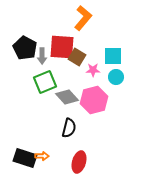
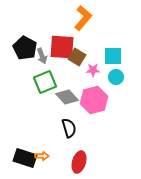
gray arrow: rotated 21 degrees counterclockwise
black semicircle: rotated 30 degrees counterclockwise
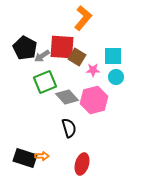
gray arrow: rotated 77 degrees clockwise
red ellipse: moved 3 px right, 2 px down
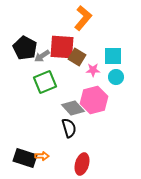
gray diamond: moved 6 px right, 11 px down
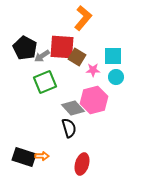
black rectangle: moved 1 px left, 1 px up
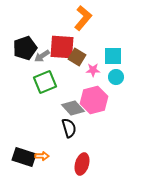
black pentagon: rotated 25 degrees clockwise
